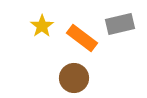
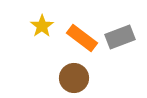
gray rectangle: moved 13 px down; rotated 8 degrees counterclockwise
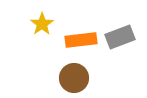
yellow star: moved 2 px up
orange rectangle: moved 1 px left, 2 px down; rotated 44 degrees counterclockwise
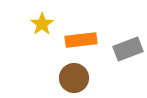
gray rectangle: moved 8 px right, 12 px down
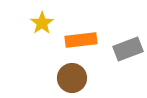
yellow star: moved 1 px up
brown circle: moved 2 px left
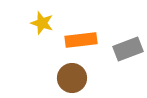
yellow star: rotated 20 degrees counterclockwise
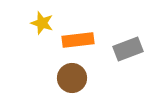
orange rectangle: moved 3 px left
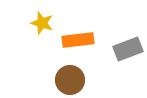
brown circle: moved 2 px left, 2 px down
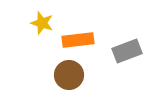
gray rectangle: moved 1 px left, 2 px down
brown circle: moved 1 px left, 5 px up
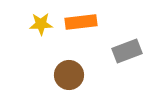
yellow star: moved 1 px left, 1 px down; rotated 20 degrees counterclockwise
orange rectangle: moved 3 px right, 18 px up
